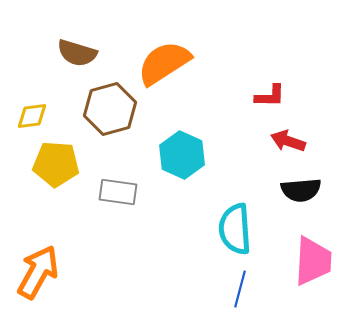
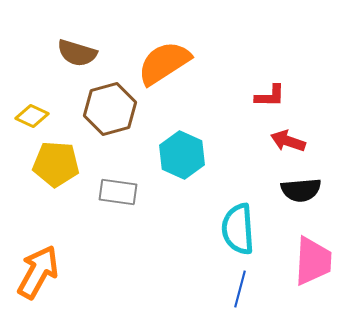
yellow diamond: rotated 32 degrees clockwise
cyan semicircle: moved 3 px right
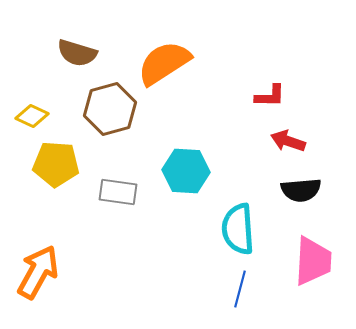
cyan hexagon: moved 4 px right, 16 px down; rotated 21 degrees counterclockwise
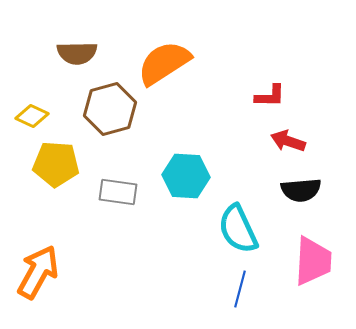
brown semicircle: rotated 18 degrees counterclockwise
cyan hexagon: moved 5 px down
cyan semicircle: rotated 21 degrees counterclockwise
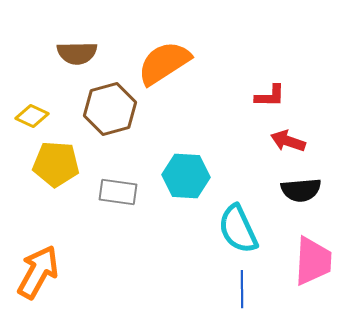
blue line: moved 2 px right; rotated 15 degrees counterclockwise
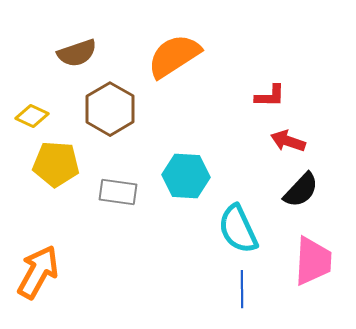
brown semicircle: rotated 18 degrees counterclockwise
orange semicircle: moved 10 px right, 7 px up
brown hexagon: rotated 15 degrees counterclockwise
black semicircle: rotated 42 degrees counterclockwise
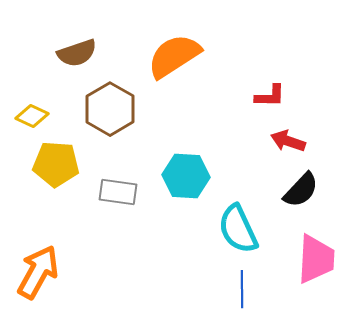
pink trapezoid: moved 3 px right, 2 px up
